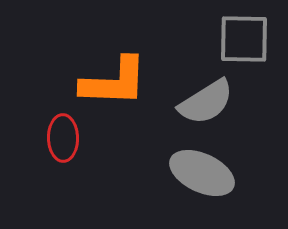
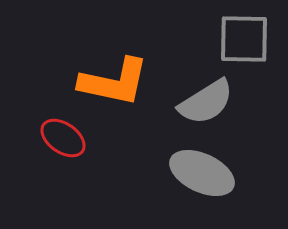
orange L-shape: rotated 10 degrees clockwise
red ellipse: rotated 54 degrees counterclockwise
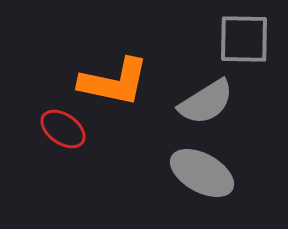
red ellipse: moved 9 px up
gray ellipse: rotated 4 degrees clockwise
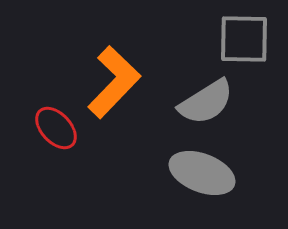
orange L-shape: rotated 58 degrees counterclockwise
red ellipse: moved 7 px left, 1 px up; rotated 12 degrees clockwise
gray ellipse: rotated 8 degrees counterclockwise
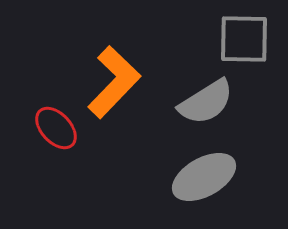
gray ellipse: moved 2 px right, 4 px down; rotated 50 degrees counterclockwise
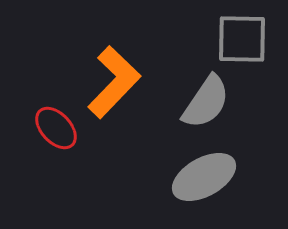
gray square: moved 2 px left
gray semicircle: rotated 24 degrees counterclockwise
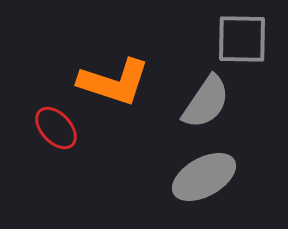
orange L-shape: rotated 64 degrees clockwise
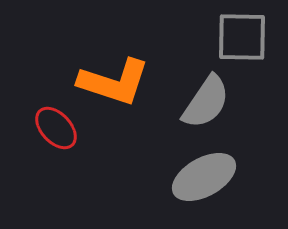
gray square: moved 2 px up
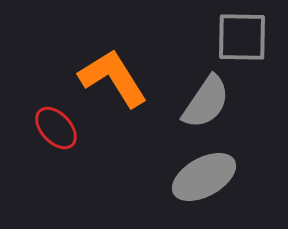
orange L-shape: moved 1 px left, 4 px up; rotated 140 degrees counterclockwise
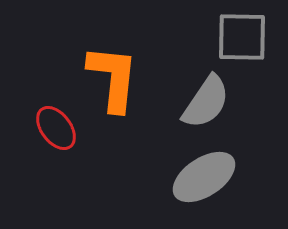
orange L-shape: rotated 38 degrees clockwise
red ellipse: rotated 6 degrees clockwise
gray ellipse: rotated 4 degrees counterclockwise
